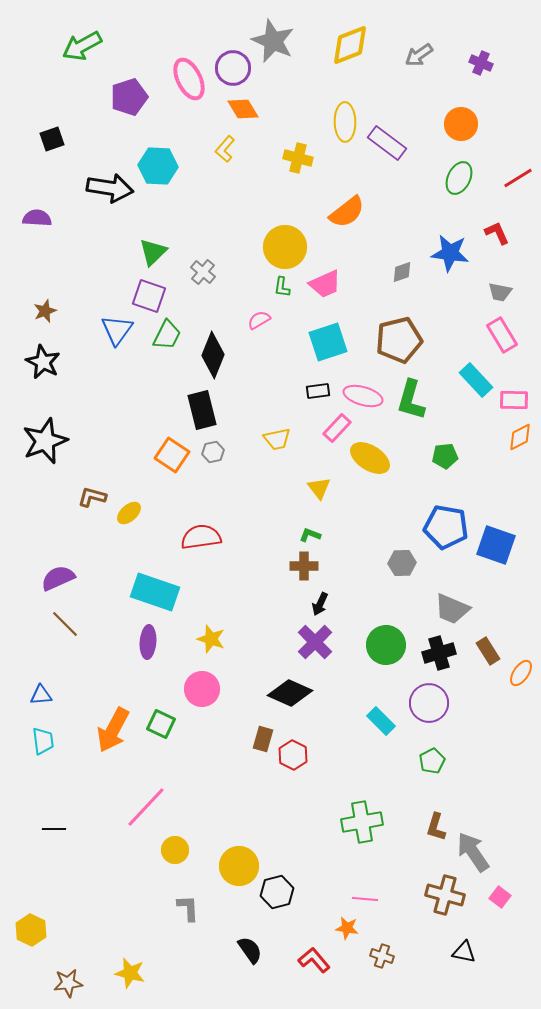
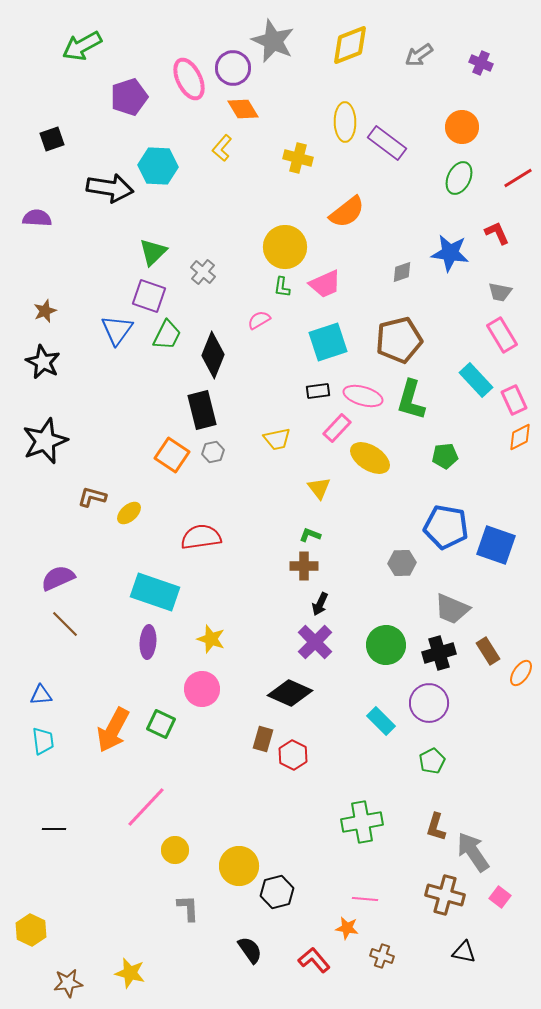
orange circle at (461, 124): moved 1 px right, 3 px down
yellow L-shape at (225, 149): moved 3 px left, 1 px up
pink rectangle at (514, 400): rotated 64 degrees clockwise
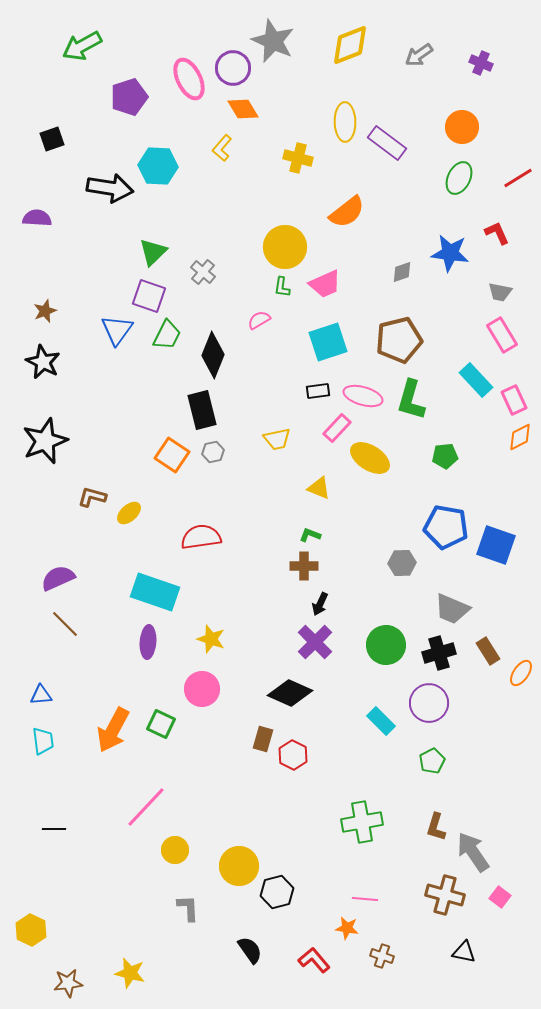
yellow triangle at (319, 488): rotated 30 degrees counterclockwise
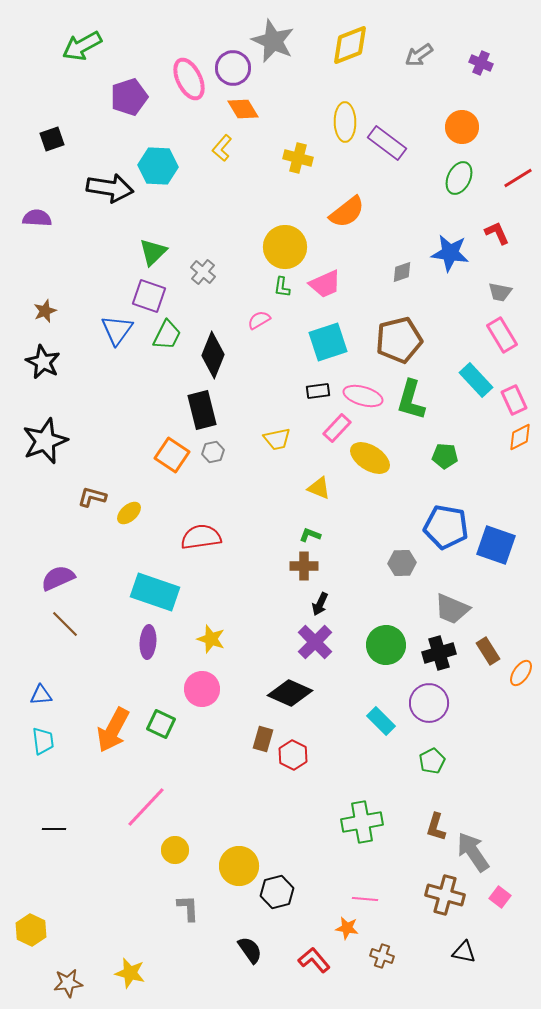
green pentagon at (445, 456): rotated 10 degrees clockwise
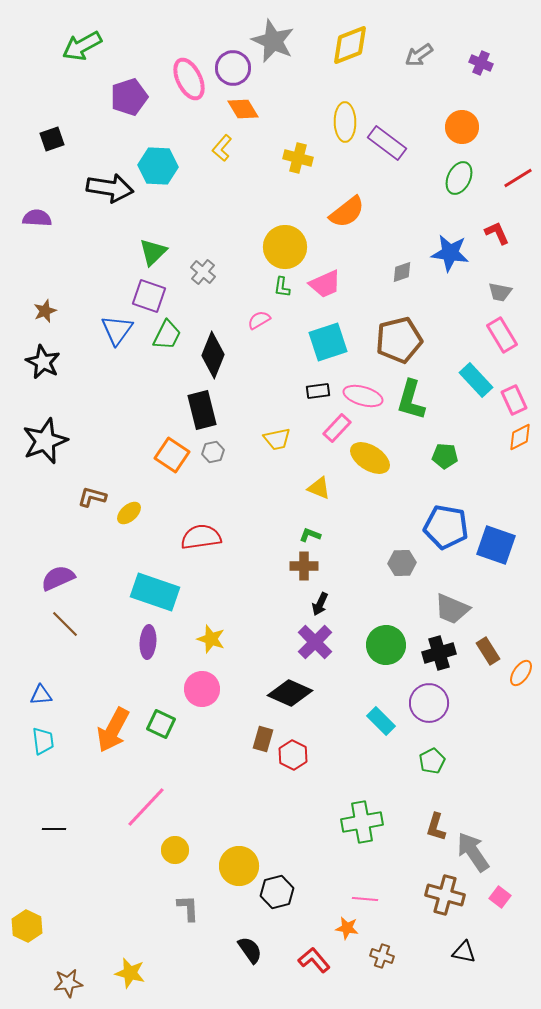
yellow hexagon at (31, 930): moved 4 px left, 4 px up
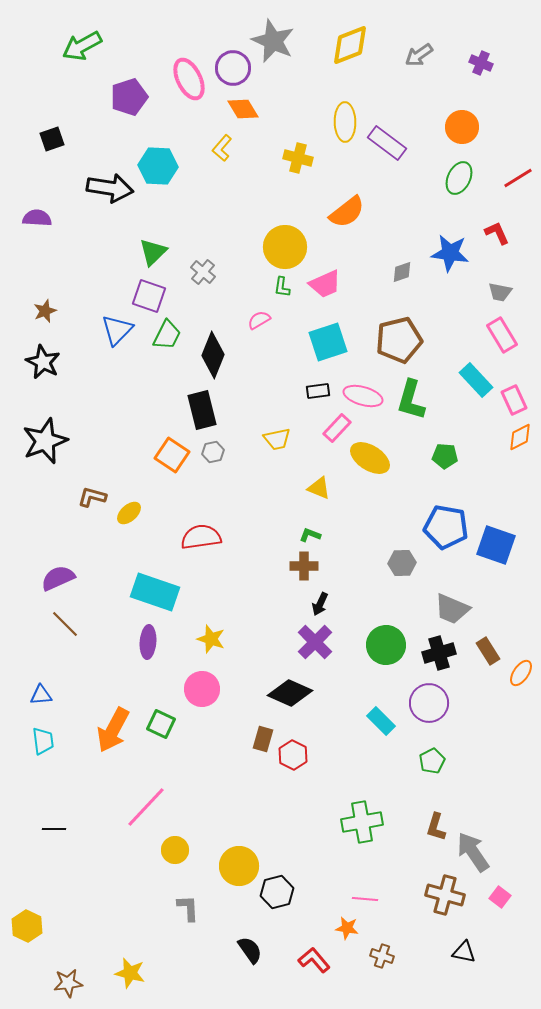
blue triangle at (117, 330): rotated 8 degrees clockwise
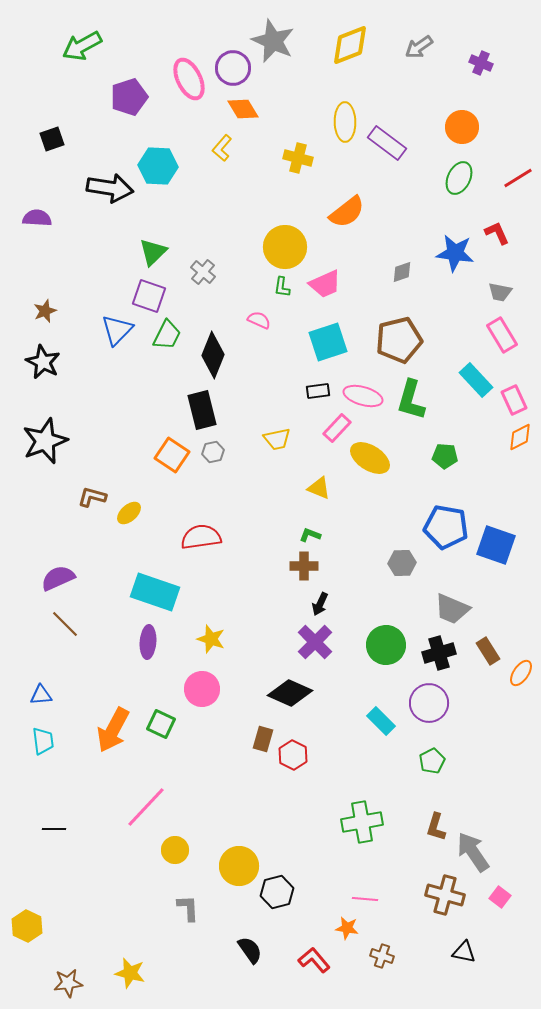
gray arrow at (419, 55): moved 8 px up
blue star at (450, 253): moved 5 px right
pink semicircle at (259, 320): rotated 55 degrees clockwise
